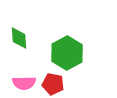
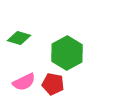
green diamond: rotated 70 degrees counterclockwise
pink semicircle: moved 1 px up; rotated 25 degrees counterclockwise
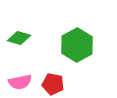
green hexagon: moved 10 px right, 8 px up
pink semicircle: moved 4 px left; rotated 15 degrees clockwise
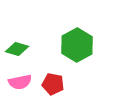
green diamond: moved 2 px left, 11 px down
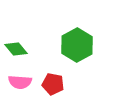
green diamond: moved 1 px left; rotated 35 degrees clockwise
pink semicircle: rotated 15 degrees clockwise
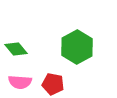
green hexagon: moved 2 px down
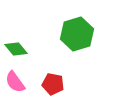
green hexagon: moved 13 px up; rotated 12 degrees clockwise
pink semicircle: moved 5 px left; rotated 50 degrees clockwise
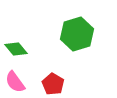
red pentagon: rotated 20 degrees clockwise
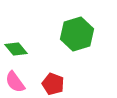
red pentagon: rotated 10 degrees counterclockwise
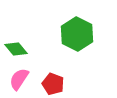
green hexagon: rotated 16 degrees counterclockwise
pink semicircle: moved 4 px right, 3 px up; rotated 70 degrees clockwise
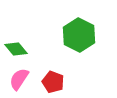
green hexagon: moved 2 px right, 1 px down
red pentagon: moved 2 px up
